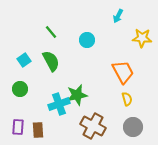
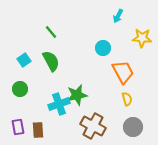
cyan circle: moved 16 px right, 8 px down
purple rectangle: rotated 14 degrees counterclockwise
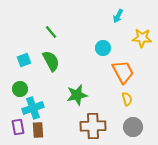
cyan square: rotated 16 degrees clockwise
cyan cross: moved 26 px left, 4 px down
brown cross: rotated 30 degrees counterclockwise
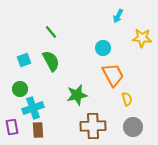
orange trapezoid: moved 10 px left, 3 px down
purple rectangle: moved 6 px left
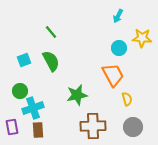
cyan circle: moved 16 px right
green circle: moved 2 px down
